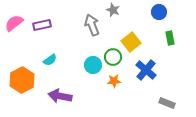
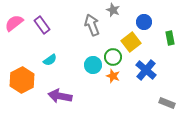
blue circle: moved 15 px left, 10 px down
purple rectangle: rotated 66 degrees clockwise
orange star: moved 1 px left, 5 px up; rotated 24 degrees clockwise
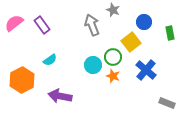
green rectangle: moved 5 px up
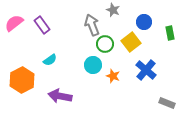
green circle: moved 8 px left, 13 px up
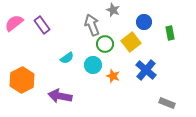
cyan semicircle: moved 17 px right, 2 px up
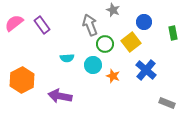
gray arrow: moved 2 px left
green rectangle: moved 3 px right
cyan semicircle: rotated 32 degrees clockwise
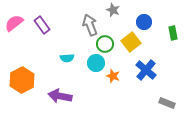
cyan circle: moved 3 px right, 2 px up
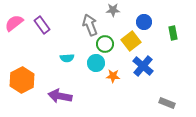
gray star: rotated 24 degrees counterclockwise
yellow square: moved 1 px up
blue cross: moved 3 px left, 4 px up
orange star: rotated 16 degrees counterclockwise
